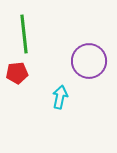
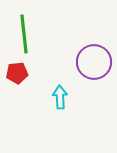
purple circle: moved 5 px right, 1 px down
cyan arrow: rotated 15 degrees counterclockwise
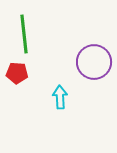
red pentagon: rotated 10 degrees clockwise
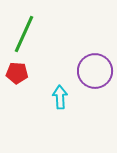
green line: rotated 30 degrees clockwise
purple circle: moved 1 px right, 9 px down
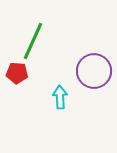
green line: moved 9 px right, 7 px down
purple circle: moved 1 px left
